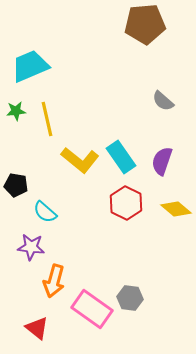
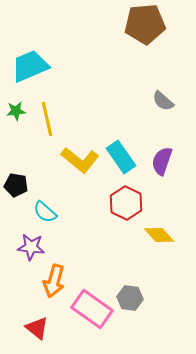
yellow diamond: moved 17 px left, 26 px down; rotated 8 degrees clockwise
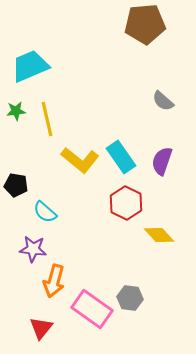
purple star: moved 2 px right, 2 px down
red triangle: moved 4 px right; rotated 30 degrees clockwise
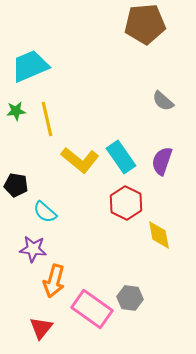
yellow diamond: rotated 32 degrees clockwise
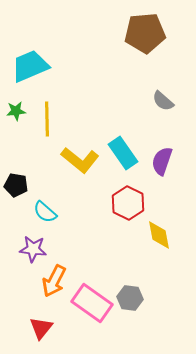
brown pentagon: moved 9 px down
yellow line: rotated 12 degrees clockwise
cyan rectangle: moved 2 px right, 4 px up
red hexagon: moved 2 px right
orange arrow: rotated 12 degrees clockwise
pink rectangle: moved 6 px up
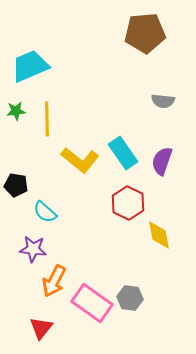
gray semicircle: rotated 35 degrees counterclockwise
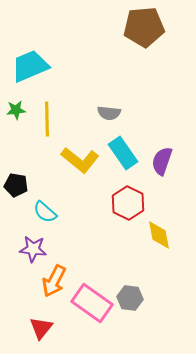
brown pentagon: moved 1 px left, 6 px up
gray semicircle: moved 54 px left, 12 px down
green star: moved 1 px up
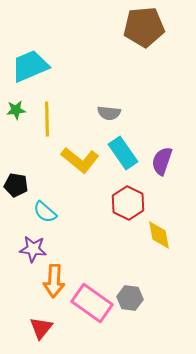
orange arrow: rotated 24 degrees counterclockwise
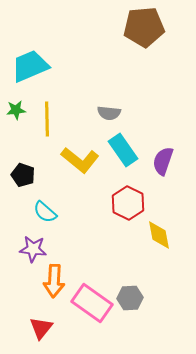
cyan rectangle: moved 3 px up
purple semicircle: moved 1 px right
black pentagon: moved 7 px right, 10 px up; rotated 10 degrees clockwise
gray hexagon: rotated 10 degrees counterclockwise
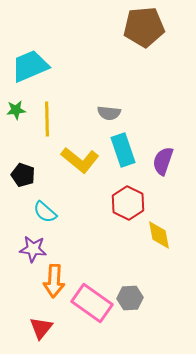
cyan rectangle: rotated 16 degrees clockwise
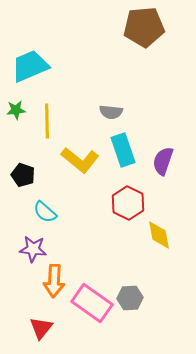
gray semicircle: moved 2 px right, 1 px up
yellow line: moved 2 px down
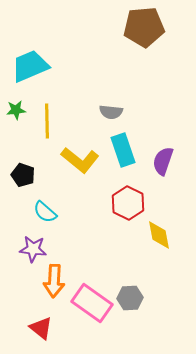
red triangle: rotated 30 degrees counterclockwise
